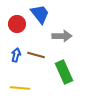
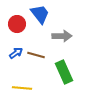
blue arrow: moved 2 px up; rotated 40 degrees clockwise
yellow line: moved 2 px right
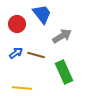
blue trapezoid: moved 2 px right
gray arrow: rotated 30 degrees counterclockwise
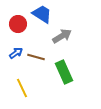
blue trapezoid: rotated 20 degrees counterclockwise
red circle: moved 1 px right
brown line: moved 2 px down
yellow line: rotated 60 degrees clockwise
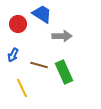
gray arrow: rotated 30 degrees clockwise
blue arrow: moved 3 px left, 2 px down; rotated 152 degrees clockwise
brown line: moved 3 px right, 8 px down
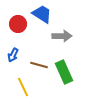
yellow line: moved 1 px right, 1 px up
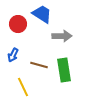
green rectangle: moved 2 px up; rotated 15 degrees clockwise
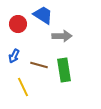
blue trapezoid: moved 1 px right, 1 px down
blue arrow: moved 1 px right, 1 px down
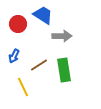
brown line: rotated 48 degrees counterclockwise
